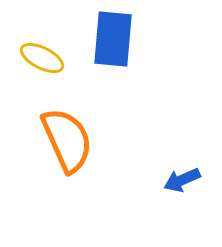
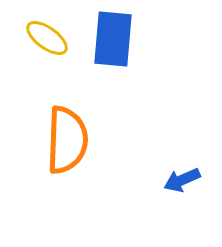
yellow ellipse: moved 5 px right, 20 px up; rotated 9 degrees clockwise
orange semicircle: rotated 26 degrees clockwise
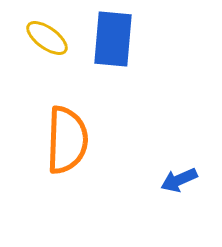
blue arrow: moved 3 px left
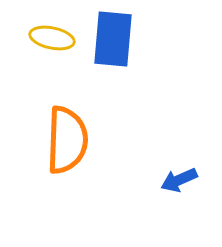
yellow ellipse: moved 5 px right; rotated 24 degrees counterclockwise
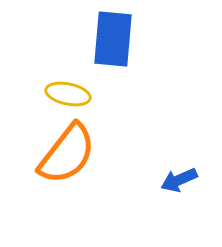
yellow ellipse: moved 16 px right, 56 px down
orange semicircle: moved 14 px down; rotated 36 degrees clockwise
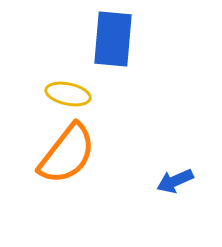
blue arrow: moved 4 px left, 1 px down
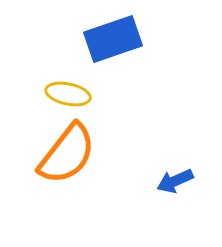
blue rectangle: rotated 66 degrees clockwise
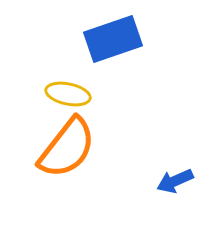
orange semicircle: moved 6 px up
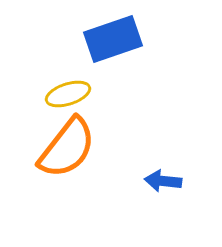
yellow ellipse: rotated 30 degrees counterclockwise
blue arrow: moved 12 px left; rotated 30 degrees clockwise
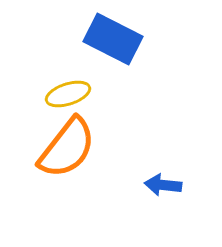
blue rectangle: rotated 46 degrees clockwise
blue arrow: moved 4 px down
